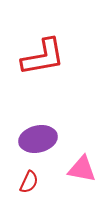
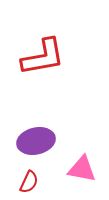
purple ellipse: moved 2 px left, 2 px down
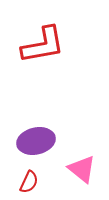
red L-shape: moved 12 px up
pink triangle: rotated 28 degrees clockwise
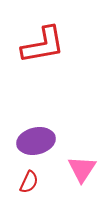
pink triangle: rotated 24 degrees clockwise
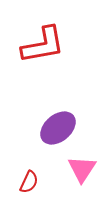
purple ellipse: moved 22 px right, 13 px up; rotated 27 degrees counterclockwise
